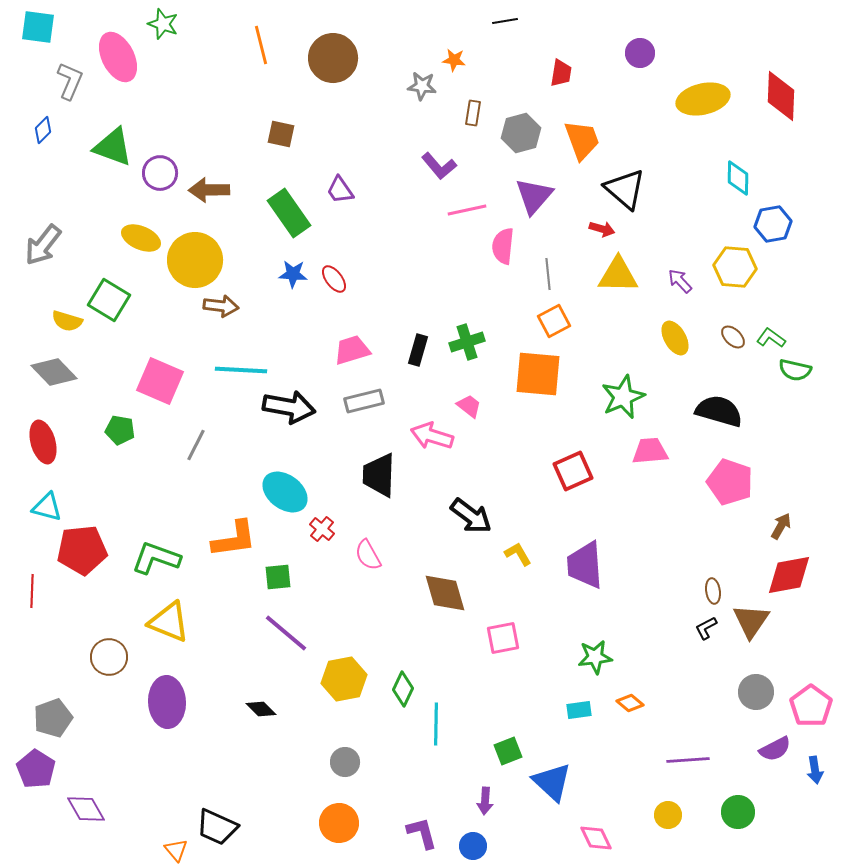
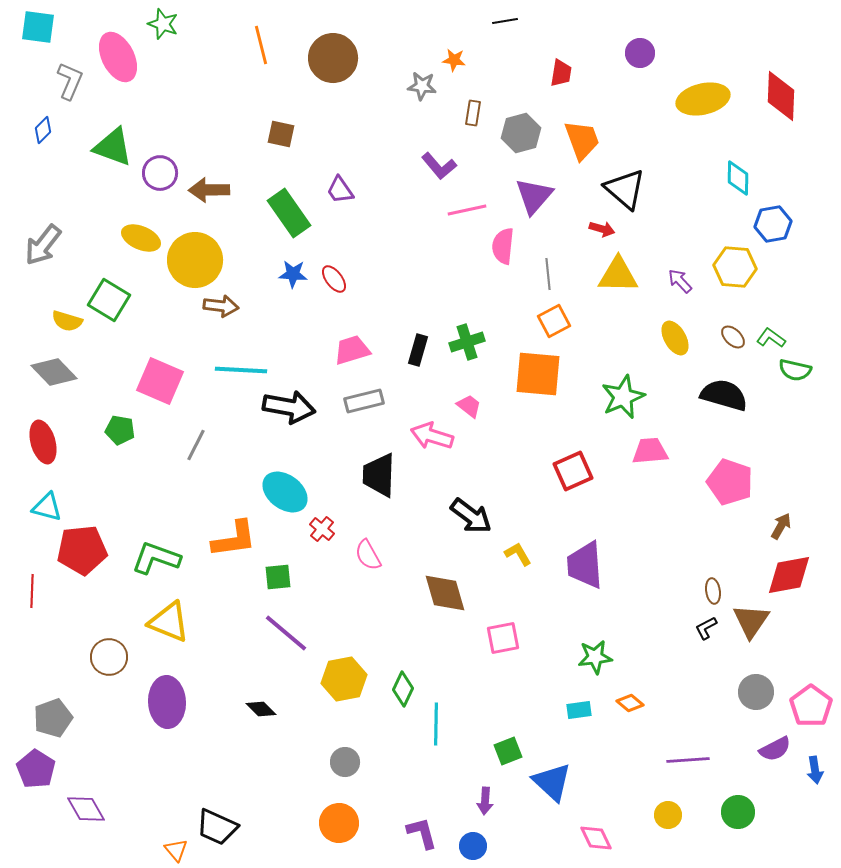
black semicircle at (719, 411): moved 5 px right, 16 px up
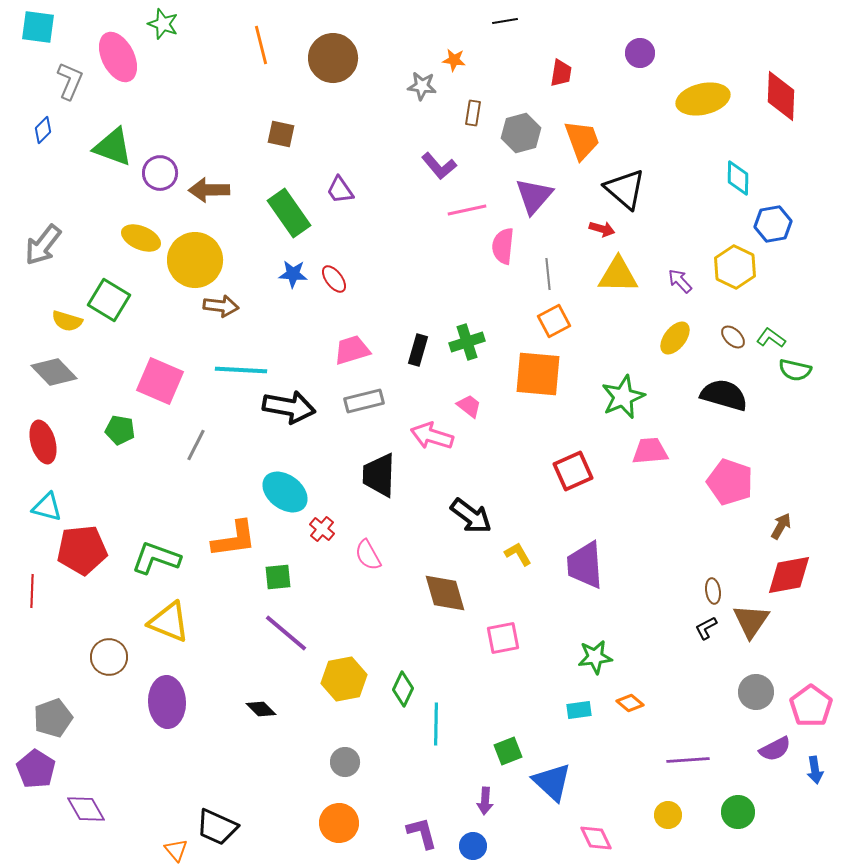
yellow hexagon at (735, 267): rotated 21 degrees clockwise
yellow ellipse at (675, 338): rotated 68 degrees clockwise
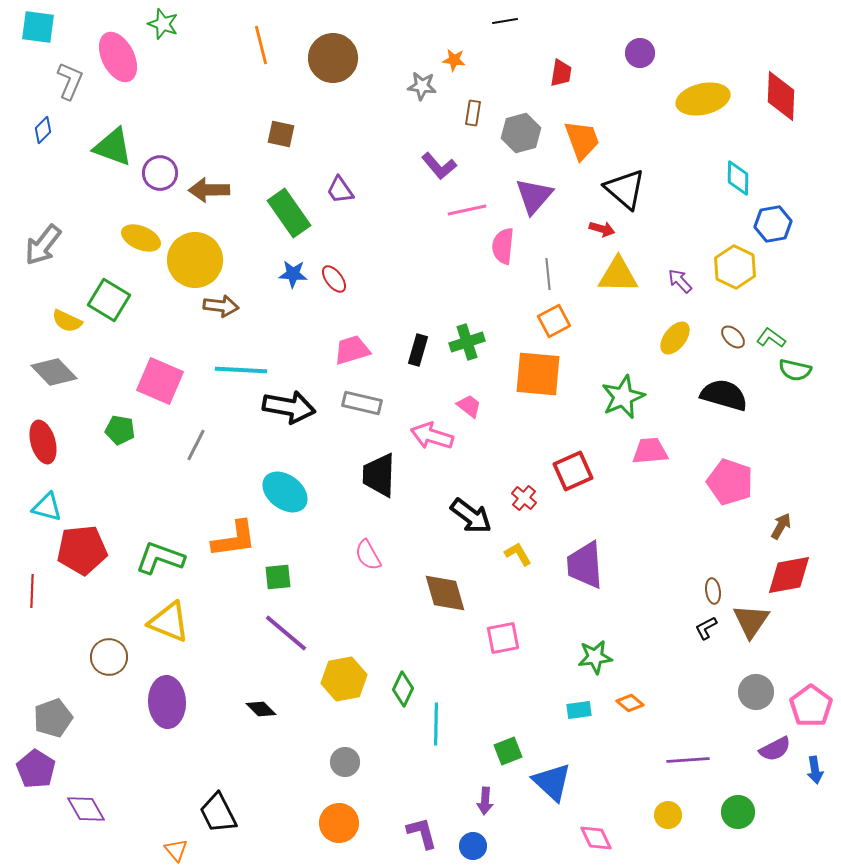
yellow semicircle at (67, 321): rotated 8 degrees clockwise
gray rectangle at (364, 401): moved 2 px left, 2 px down; rotated 27 degrees clockwise
red cross at (322, 529): moved 202 px right, 31 px up
green L-shape at (156, 558): moved 4 px right
black trapezoid at (217, 827): moved 1 px right, 14 px up; rotated 39 degrees clockwise
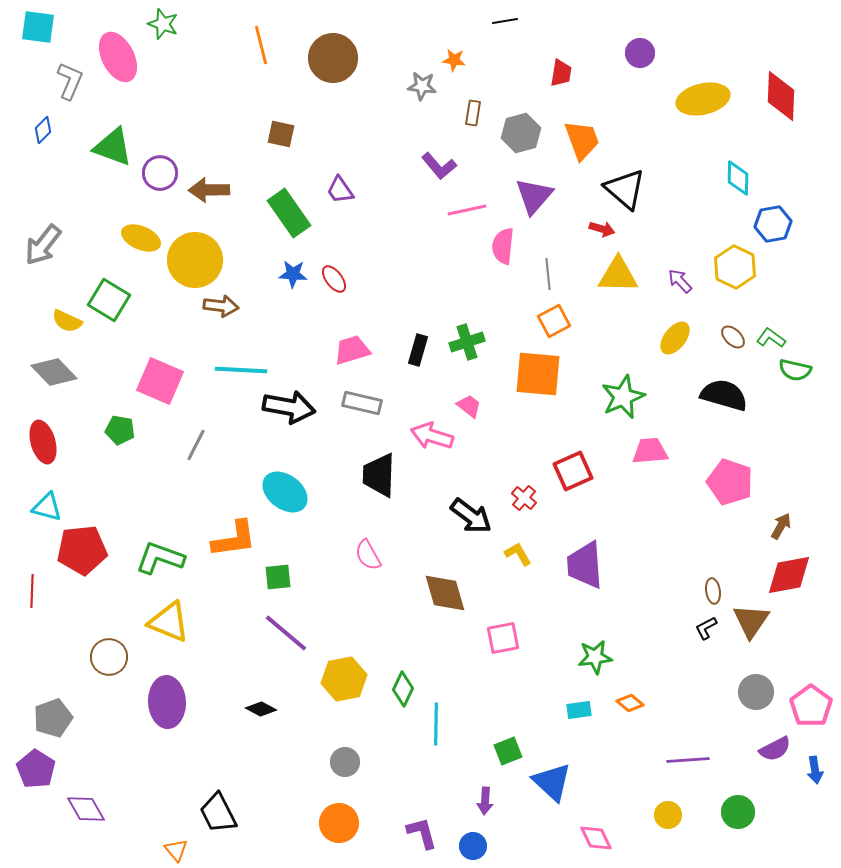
black diamond at (261, 709): rotated 16 degrees counterclockwise
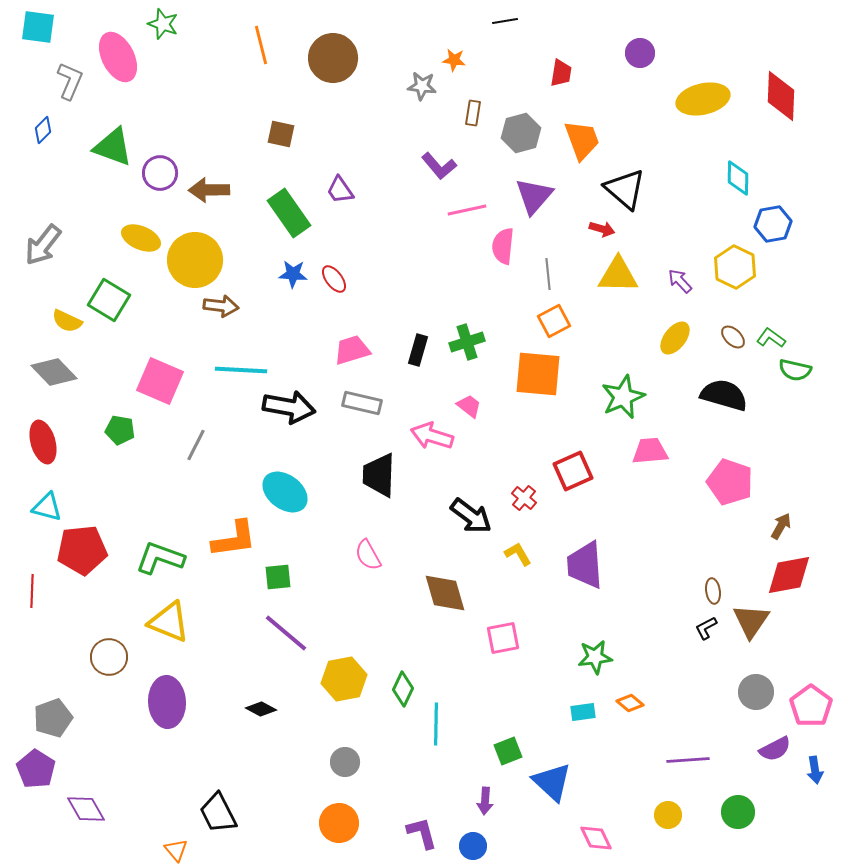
cyan rectangle at (579, 710): moved 4 px right, 2 px down
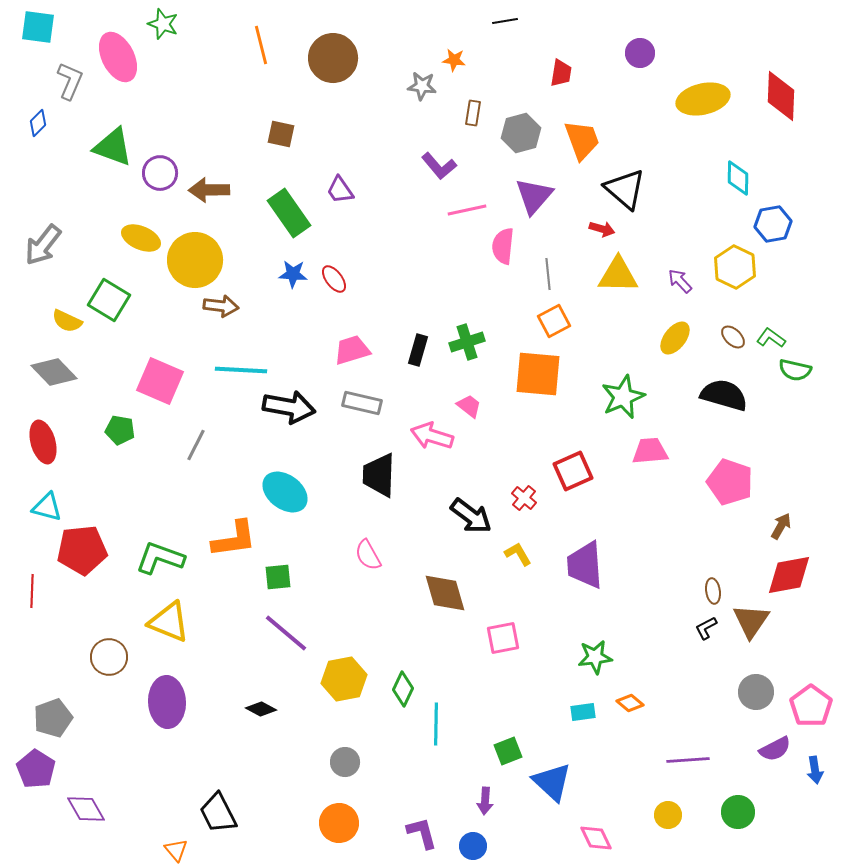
blue diamond at (43, 130): moved 5 px left, 7 px up
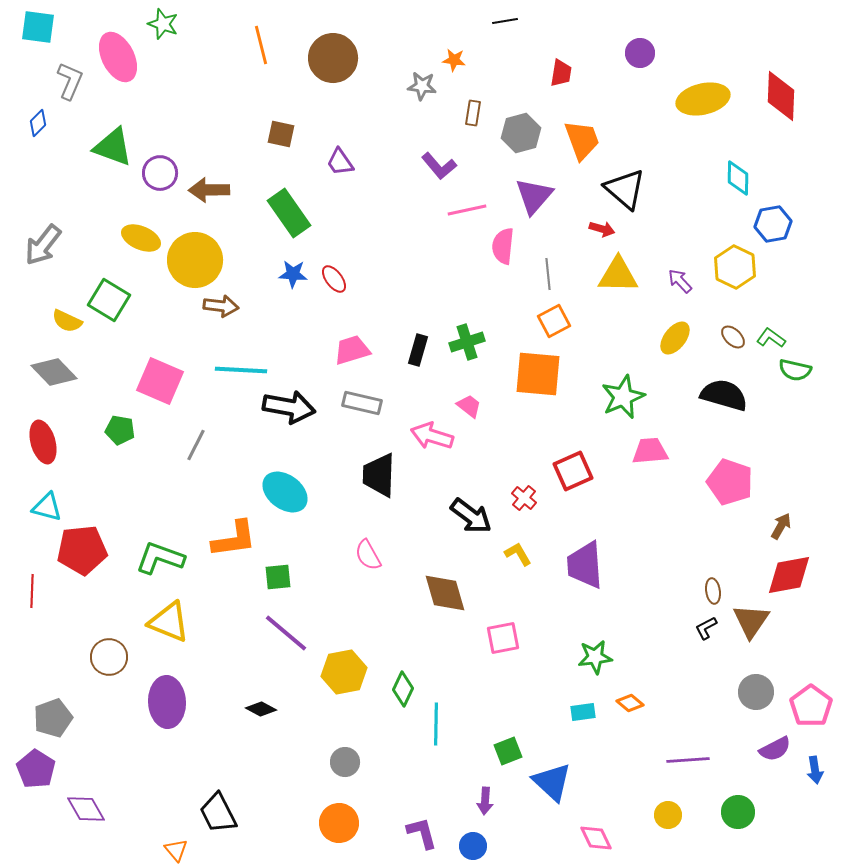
purple trapezoid at (340, 190): moved 28 px up
yellow hexagon at (344, 679): moved 7 px up
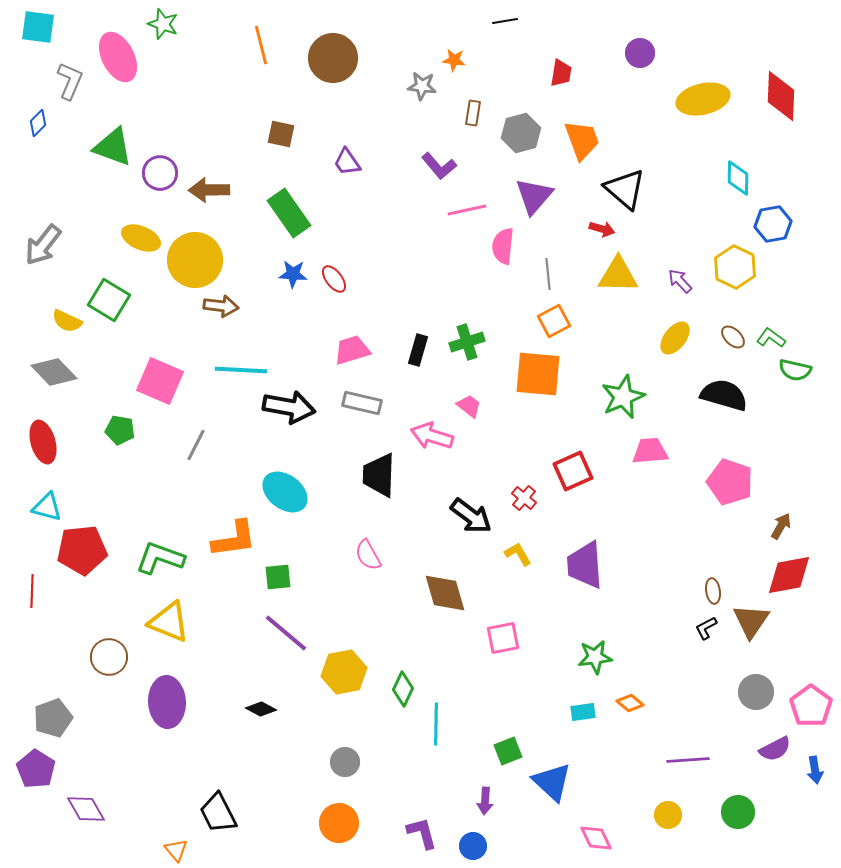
purple trapezoid at (340, 162): moved 7 px right
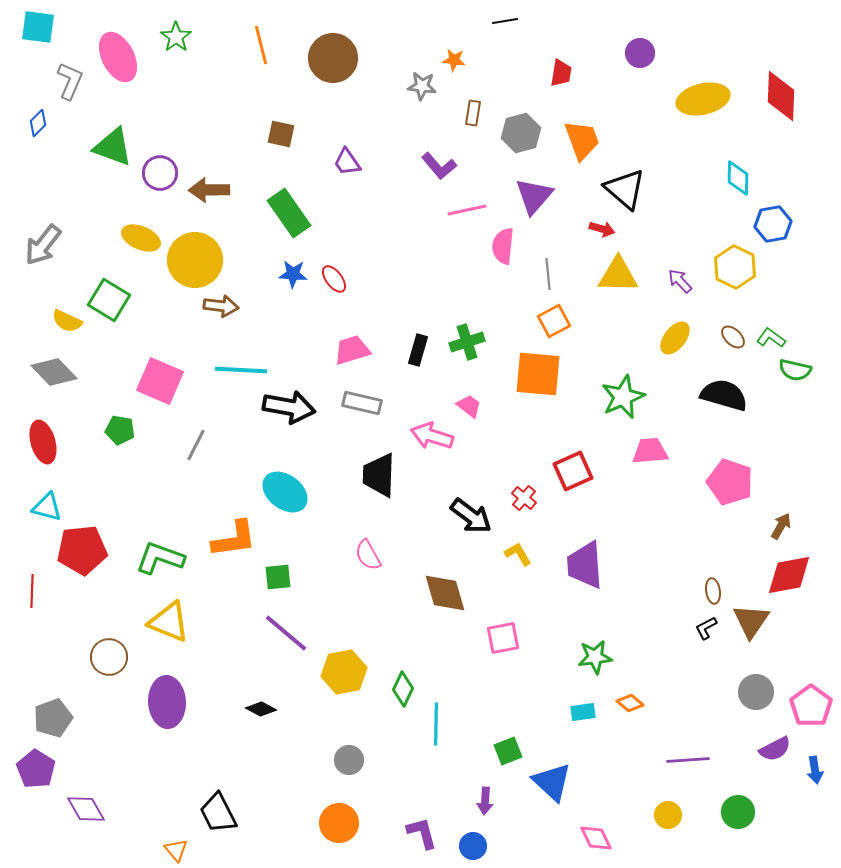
green star at (163, 24): moved 13 px right, 13 px down; rotated 16 degrees clockwise
gray circle at (345, 762): moved 4 px right, 2 px up
